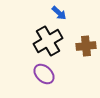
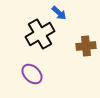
black cross: moved 8 px left, 7 px up
purple ellipse: moved 12 px left
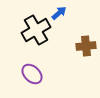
blue arrow: rotated 84 degrees counterclockwise
black cross: moved 4 px left, 4 px up
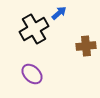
black cross: moved 2 px left, 1 px up
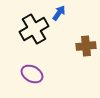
blue arrow: rotated 14 degrees counterclockwise
purple ellipse: rotated 15 degrees counterclockwise
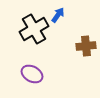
blue arrow: moved 1 px left, 2 px down
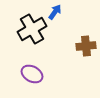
blue arrow: moved 3 px left, 3 px up
black cross: moved 2 px left
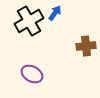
blue arrow: moved 1 px down
black cross: moved 3 px left, 8 px up
